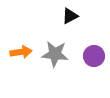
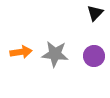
black triangle: moved 25 px right, 3 px up; rotated 18 degrees counterclockwise
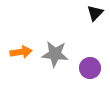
purple circle: moved 4 px left, 12 px down
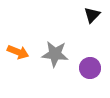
black triangle: moved 3 px left, 2 px down
orange arrow: moved 3 px left; rotated 30 degrees clockwise
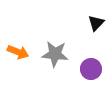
black triangle: moved 4 px right, 8 px down
purple circle: moved 1 px right, 1 px down
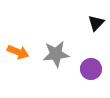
gray star: moved 1 px right; rotated 12 degrees counterclockwise
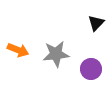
orange arrow: moved 2 px up
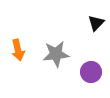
orange arrow: rotated 55 degrees clockwise
purple circle: moved 3 px down
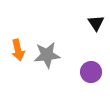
black triangle: rotated 18 degrees counterclockwise
gray star: moved 9 px left, 1 px down
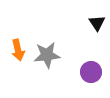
black triangle: moved 1 px right
